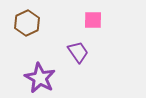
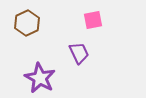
pink square: rotated 12 degrees counterclockwise
purple trapezoid: moved 1 px right, 1 px down; rotated 10 degrees clockwise
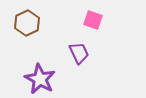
pink square: rotated 30 degrees clockwise
purple star: moved 1 px down
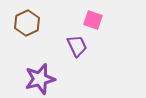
purple trapezoid: moved 2 px left, 7 px up
purple star: rotated 28 degrees clockwise
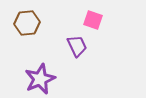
brown hexagon: rotated 20 degrees clockwise
purple star: rotated 8 degrees counterclockwise
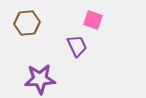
purple star: rotated 20 degrees clockwise
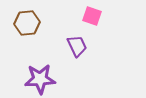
pink square: moved 1 px left, 4 px up
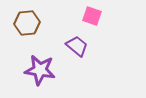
purple trapezoid: rotated 25 degrees counterclockwise
purple star: moved 9 px up; rotated 12 degrees clockwise
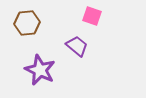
purple star: rotated 16 degrees clockwise
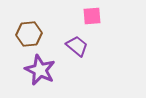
pink square: rotated 24 degrees counterclockwise
brown hexagon: moved 2 px right, 11 px down
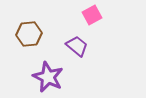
pink square: moved 1 px up; rotated 24 degrees counterclockwise
purple star: moved 8 px right, 7 px down
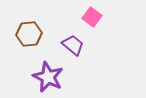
pink square: moved 2 px down; rotated 24 degrees counterclockwise
purple trapezoid: moved 4 px left, 1 px up
